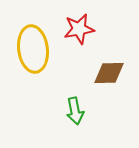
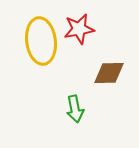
yellow ellipse: moved 8 px right, 8 px up
green arrow: moved 2 px up
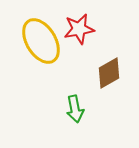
yellow ellipse: rotated 24 degrees counterclockwise
brown diamond: rotated 28 degrees counterclockwise
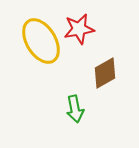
brown diamond: moved 4 px left
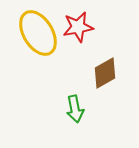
red star: moved 1 px left, 2 px up
yellow ellipse: moved 3 px left, 8 px up
